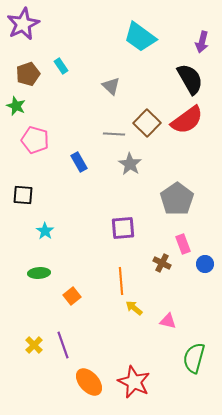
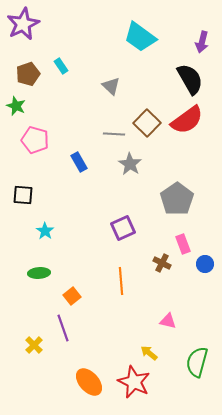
purple square: rotated 20 degrees counterclockwise
yellow arrow: moved 15 px right, 45 px down
purple line: moved 17 px up
green semicircle: moved 3 px right, 4 px down
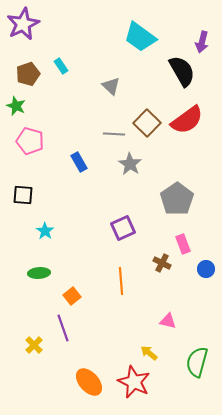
black semicircle: moved 8 px left, 8 px up
pink pentagon: moved 5 px left, 1 px down
blue circle: moved 1 px right, 5 px down
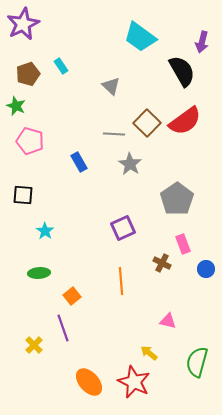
red semicircle: moved 2 px left, 1 px down
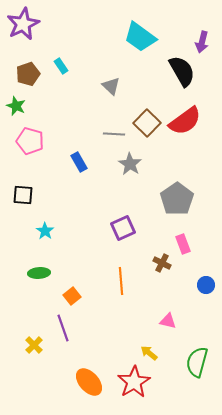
blue circle: moved 16 px down
red star: rotated 16 degrees clockwise
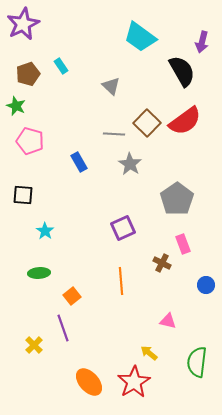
green semicircle: rotated 8 degrees counterclockwise
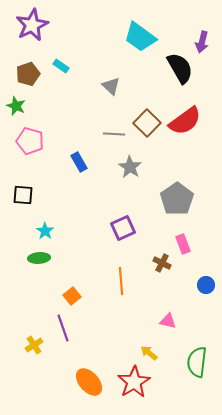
purple star: moved 9 px right, 1 px down
cyan rectangle: rotated 21 degrees counterclockwise
black semicircle: moved 2 px left, 3 px up
gray star: moved 3 px down
green ellipse: moved 15 px up
yellow cross: rotated 12 degrees clockwise
